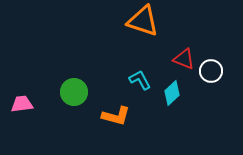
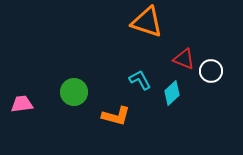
orange triangle: moved 4 px right, 1 px down
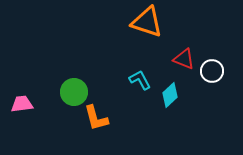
white circle: moved 1 px right
cyan diamond: moved 2 px left, 2 px down
orange L-shape: moved 20 px left, 2 px down; rotated 60 degrees clockwise
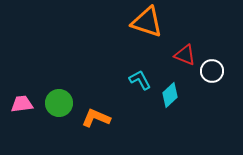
red triangle: moved 1 px right, 4 px up
green circle: moved 15 px left, 11 px down
orange L-shape: rotated 128 degrees clockwise
